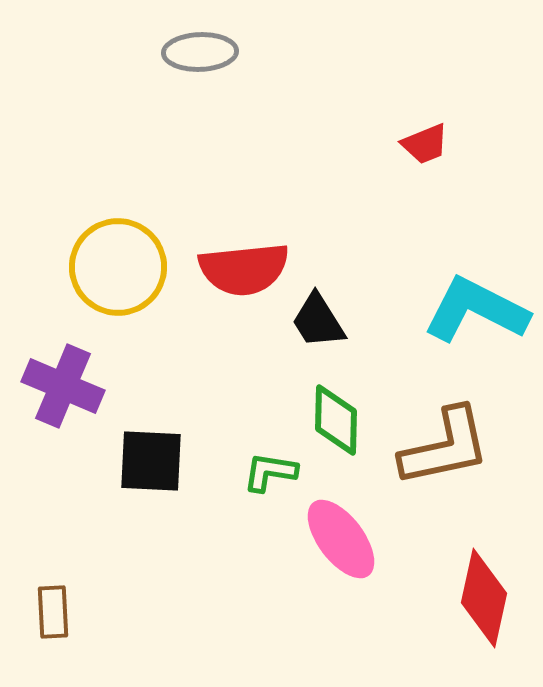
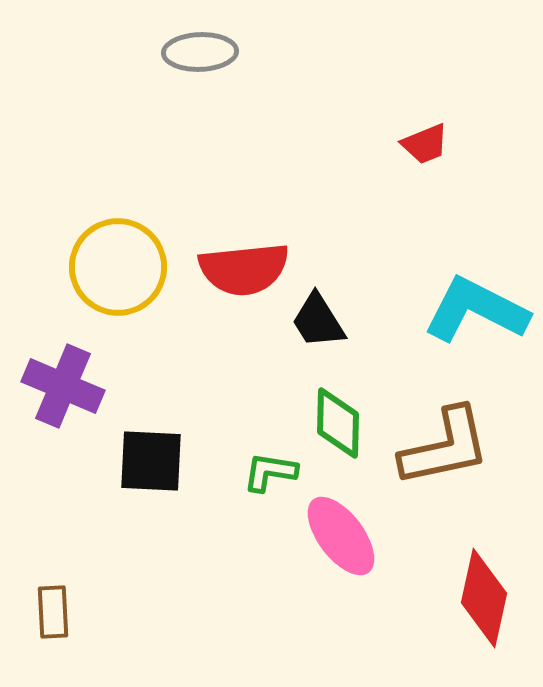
green diamond: moved 2 px right, 3 px down
pink ellipse: moved 3 px up
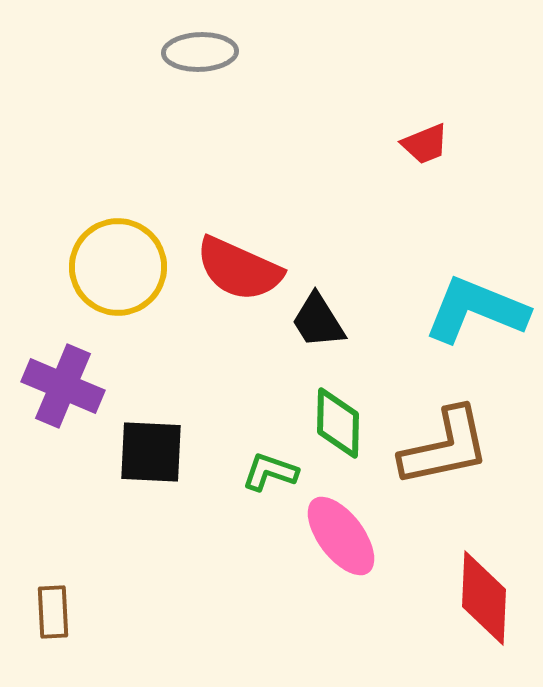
red semicircle: moved 5 px left; rotated 30 degrees clockwise
cyan L-shape: rotated 5 degrees counterclockwise
black square: moved 9 px up
green L-shape: rotated 10 degrees clockwise
red diamond: rotated 10 degrees counterclockwise
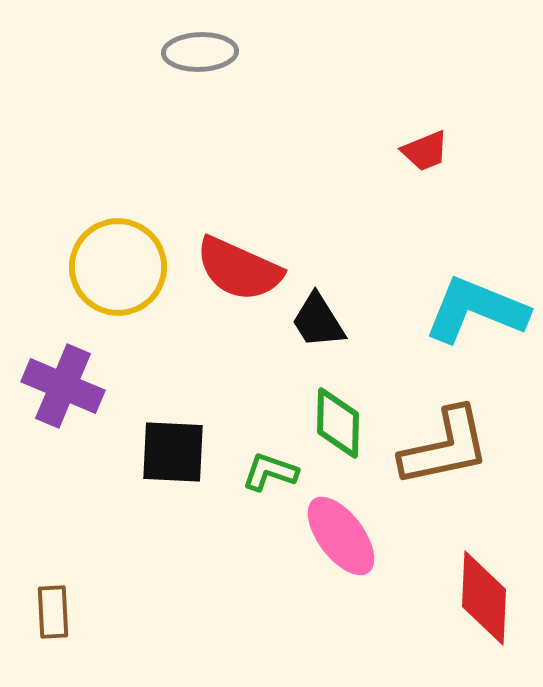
red trapezoid: moved 7 px down
black square: moved 22 px right
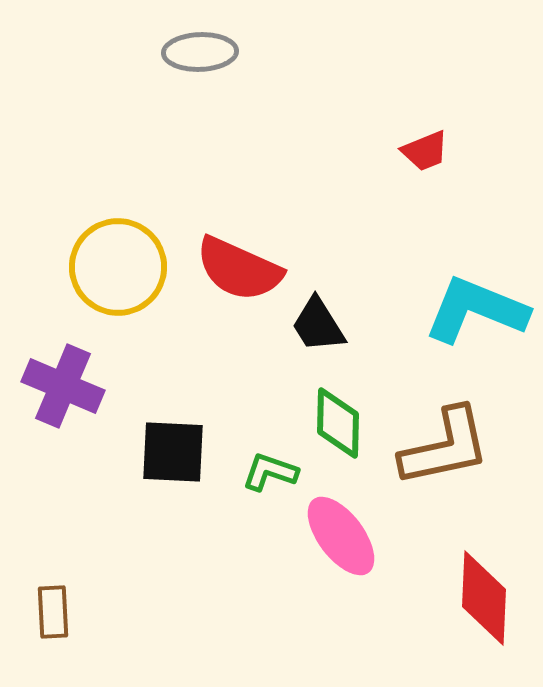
black trapezoid: moved 4 px down
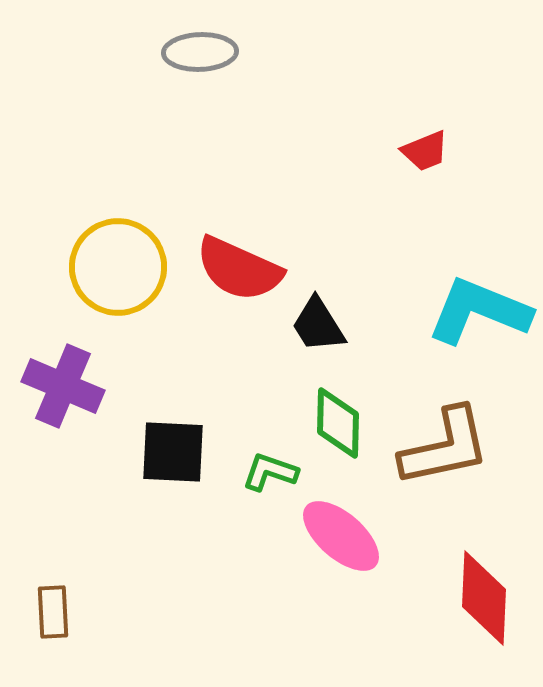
cyan L-shape: moved 3 px right, 1 px down
pink ellipse: rotated 12 degrees counterclockwise
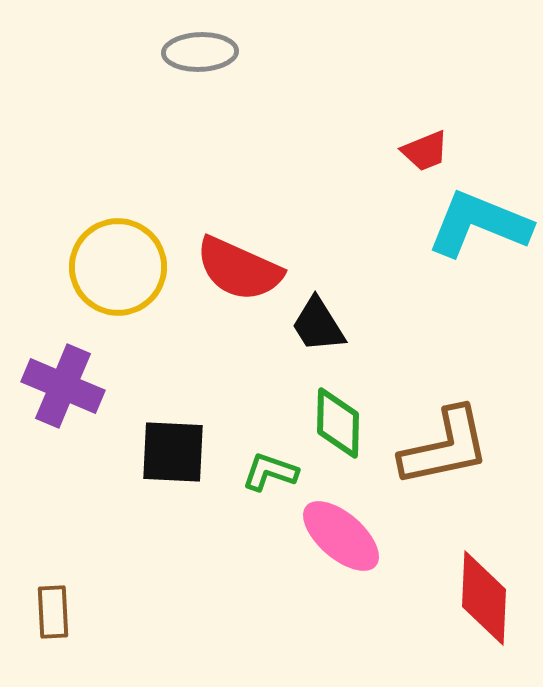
cyan L-shape: moved 87 px up
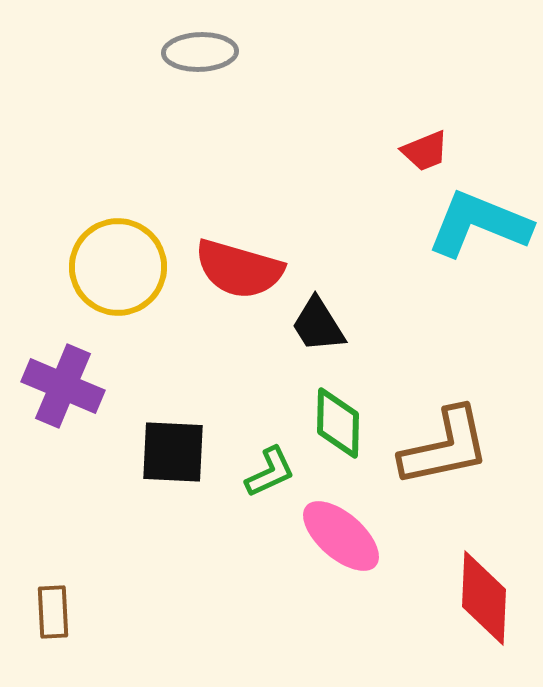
red semicircle: rotated 8 degrees counterclockwise
green L-shape: rotated 136 degrees clockwise
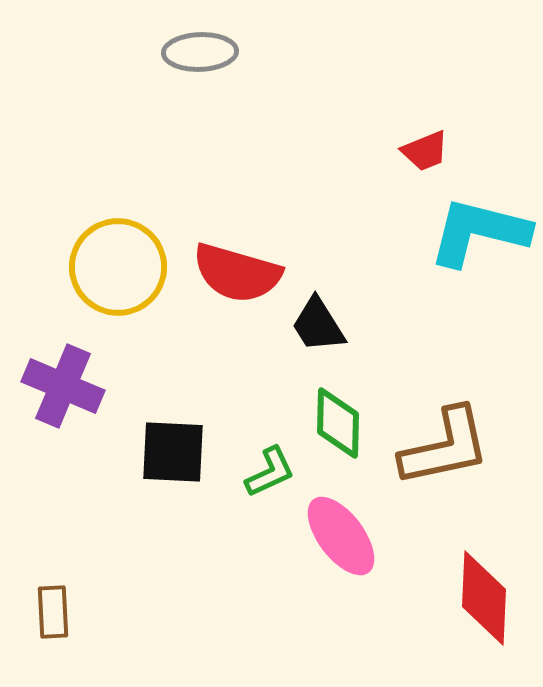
cyan L-shape: moved 8 px down; rotated 8 degrees counterclockwise
red semicircle: moved 2 px left, 4 px down
pink ellipse: rotated 12 degrees clockwise
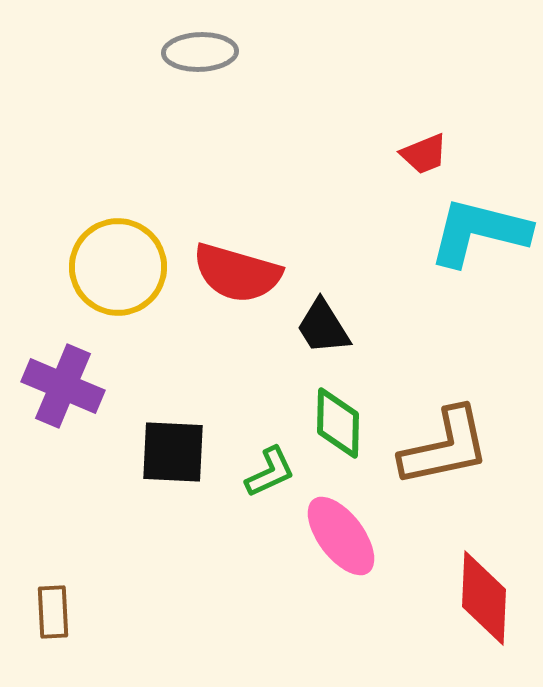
red trapezoid: moved 1 px left, 3 px down
black trapezoid: moved 5 px right, 2 px down
